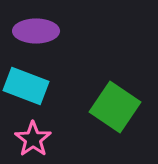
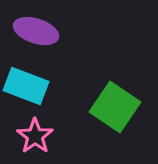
purple ellipse: rotated 18 degrees clockwise
pink star: moved 2 px right, 3 px up
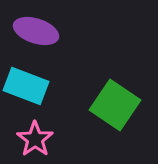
green square: moved 2 px up
pink star: moved 3 px down
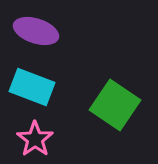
cyan rectangle: moved 6 px right, 1 px down
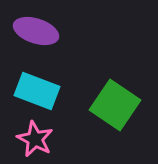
cyan rectangle: moved 5 px right, 4 px down
pink star: rotated 9 degrees counterclockwise
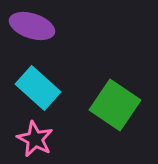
purple ellipse: moved 4 px left, 5 px up
cyan rectangle: moved 1 px right, 3 px up; rotated 21 degrees clockwise
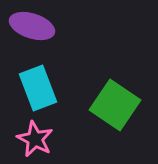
cyan rectangle: rotated 27 degrees clockwise
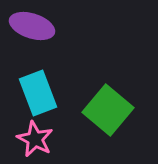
cyan rectangle: moved 5 px down
green square: moved 7 px left, 5 px down; rotated 6 degrees clockwise
